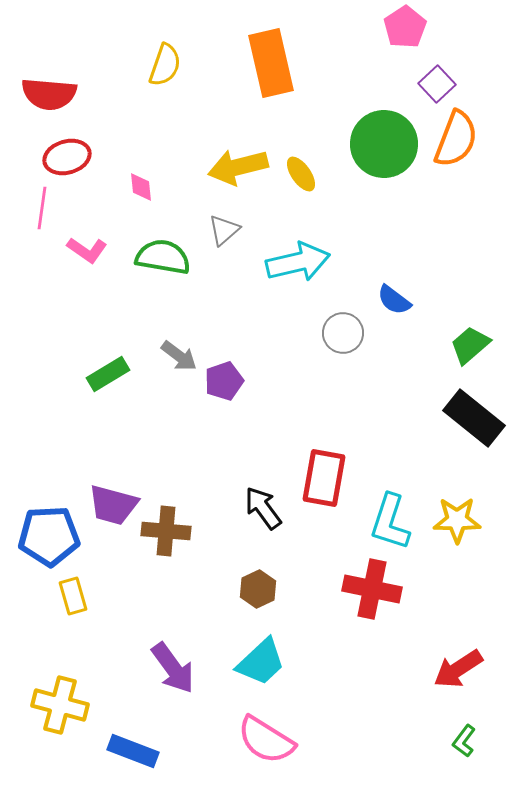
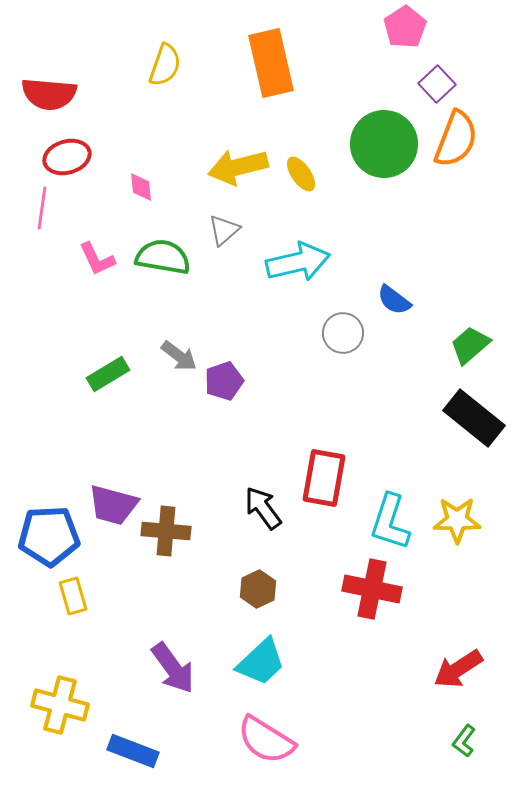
pink L-shape: moved 10 px right, 9 px down; rotated 30 degrees clockwise
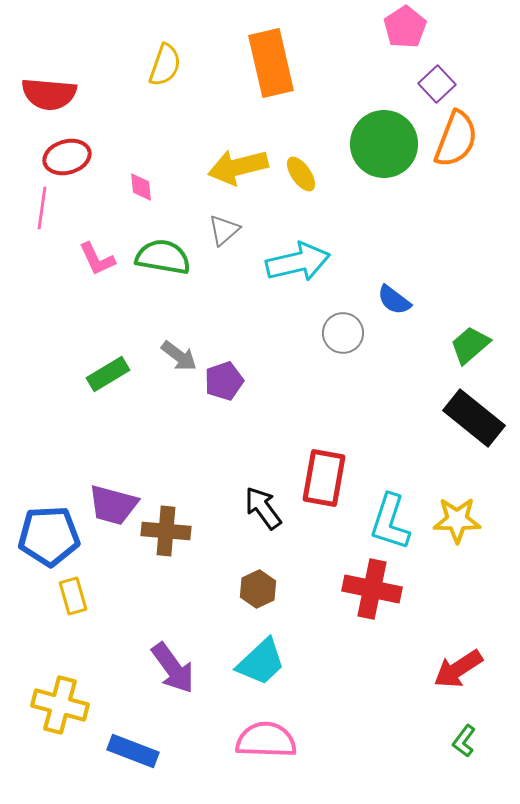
pink semicircle: rotated 150 degrees clockwise
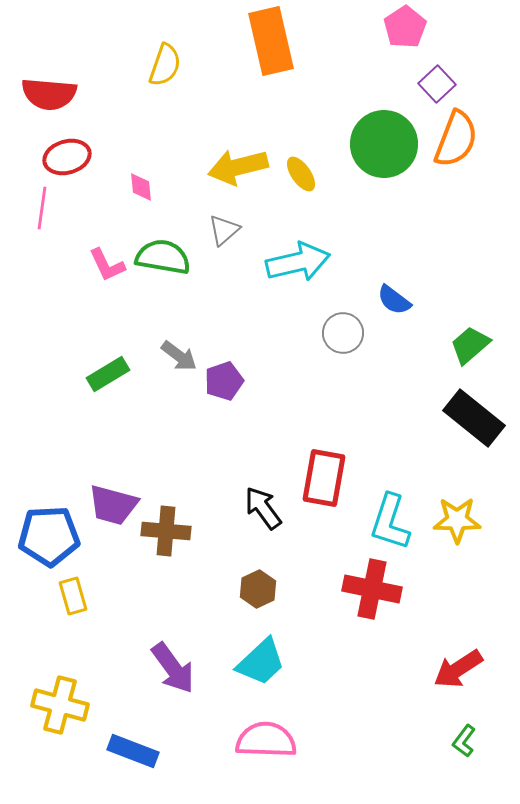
orange rectangle: moved 22 px up
pink L-shape: moved 10 px right, 6 px down
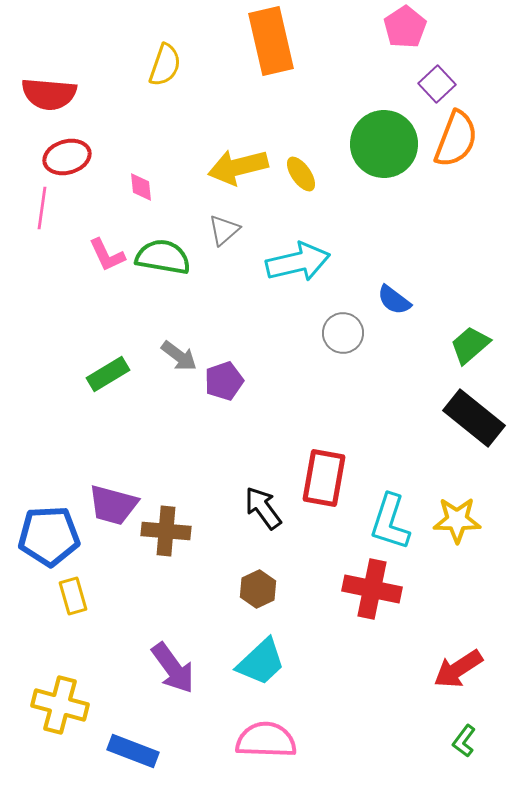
pink L-shape: moved 10 px up
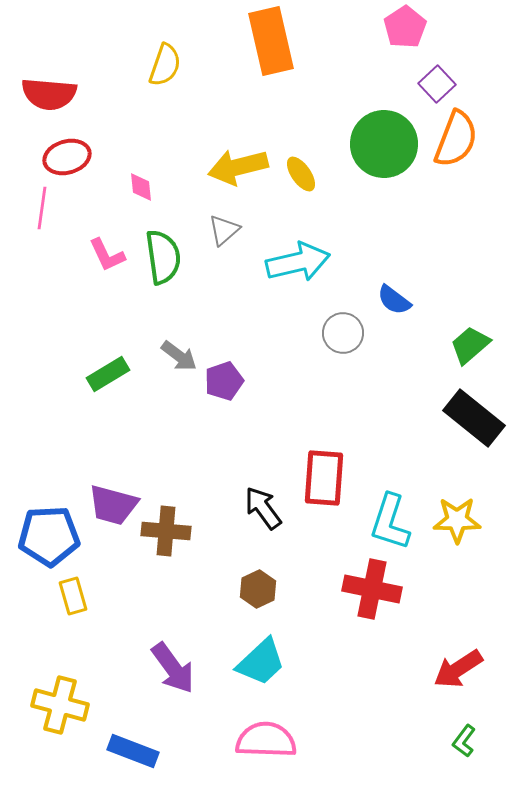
green semicircle: rotated 72 degrees clockwise
red rectangle: rotated 6 degrees counterclockwise
